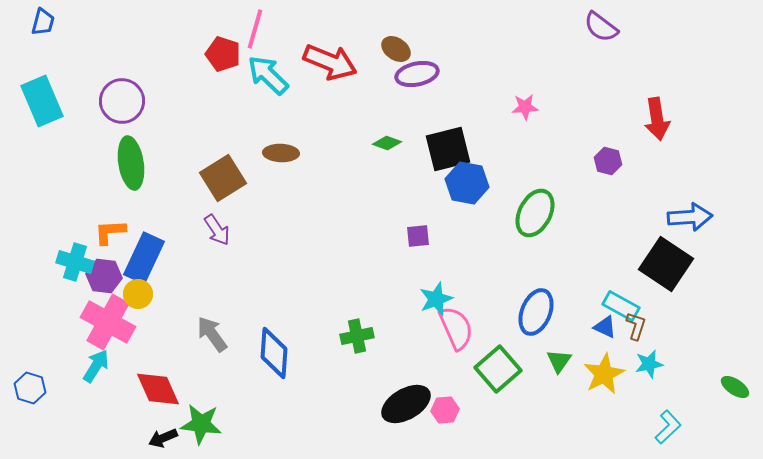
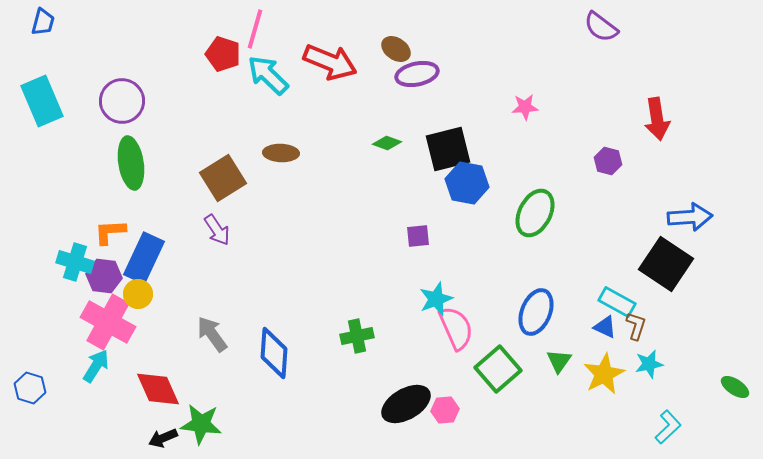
cyan rectangle at (621, 306): moved 4 px left, 4 px up
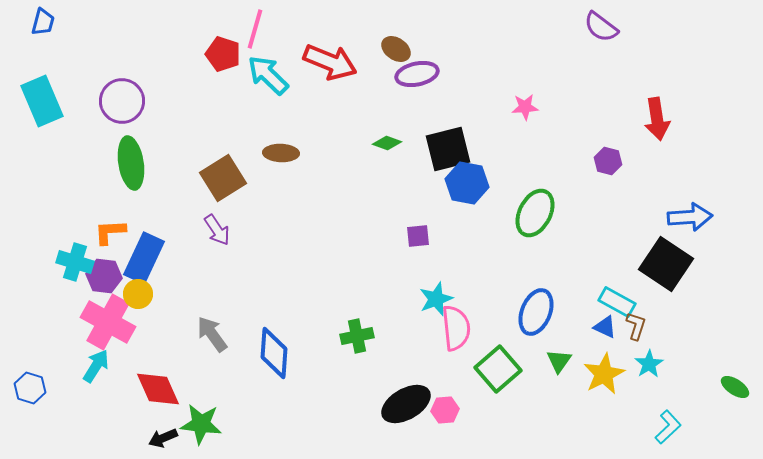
pink semicircle at (456, 328): rotated 18 degrees clockwise
cyan star at (649, 364): rotated 20 degrees counterclockwise
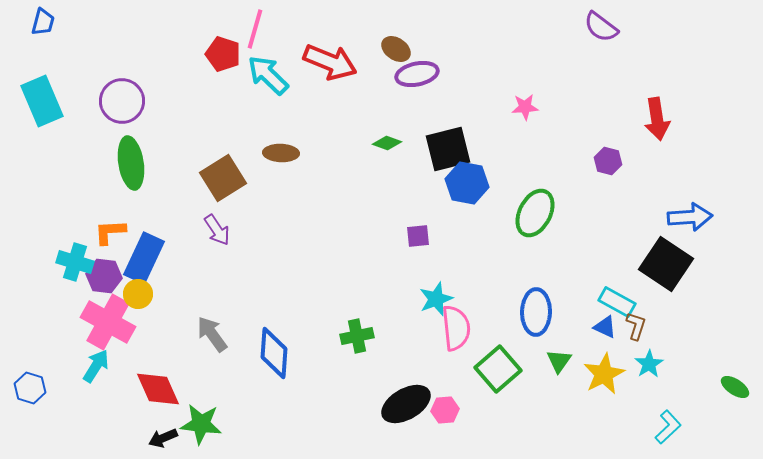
blue ellipse at (536, 312): rotated 21 degrees counterclockwise
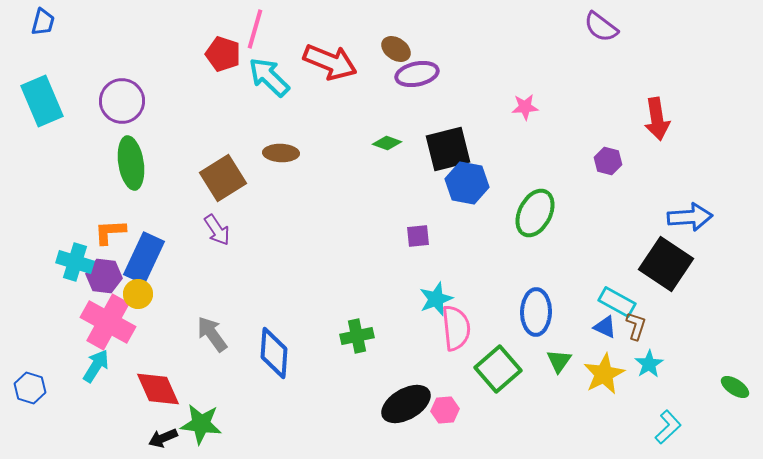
cyan arrow at (268, 75): moved 1 px right, 2 px down
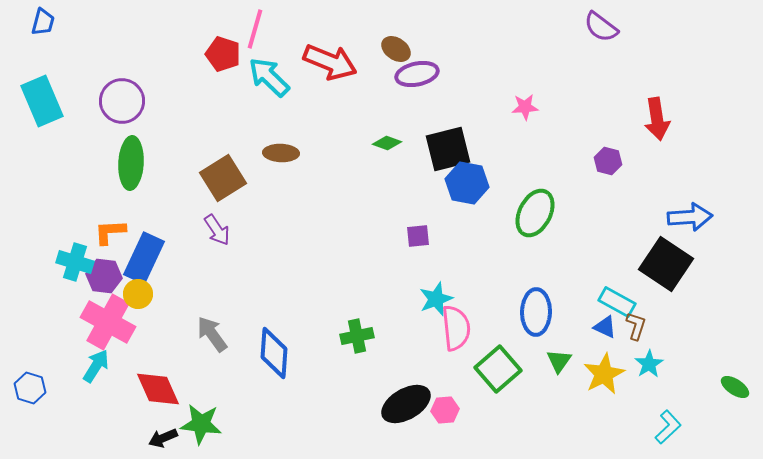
green ellipse at (131, 163): rotated 12 degrees clockwise
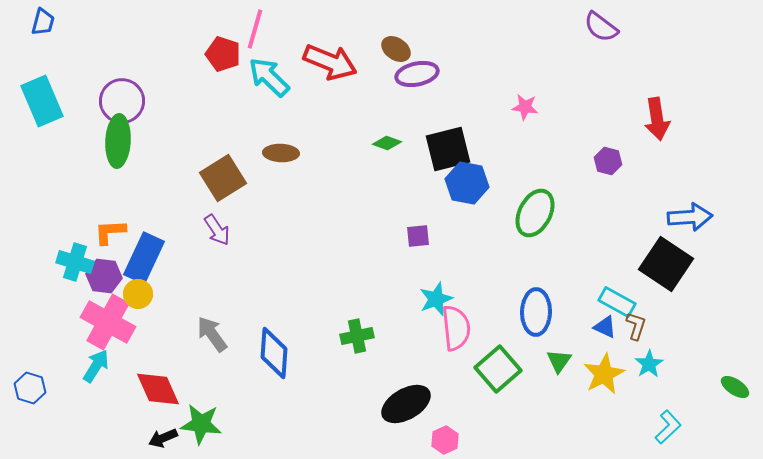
pink star at (525, 107): rotated 12 degrees clockwise
green ellipse at (131, 163): moved 13 px left, 22 px up
pink hexagon at (445, 410): moved 30 px down; rotated 20 degrees counterclockwise
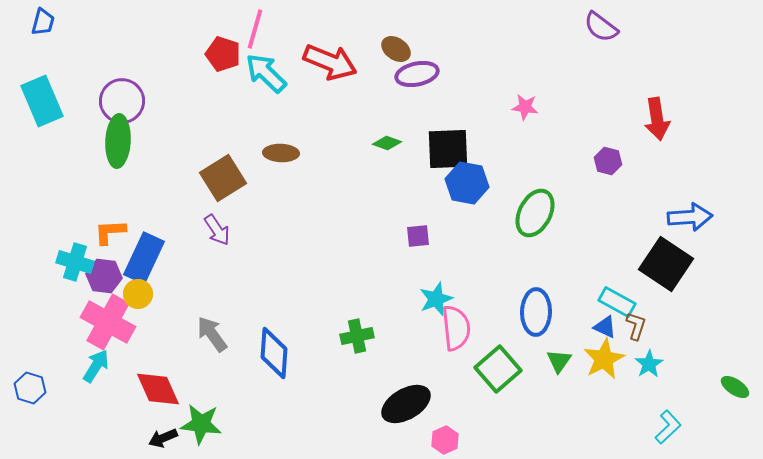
cyan arrow at (269, 77): moved 3 px left, 4 px up
black square at (448, 149): rotated 12 degrees clockwise
yellow star at (604, 374): moved 15 px up
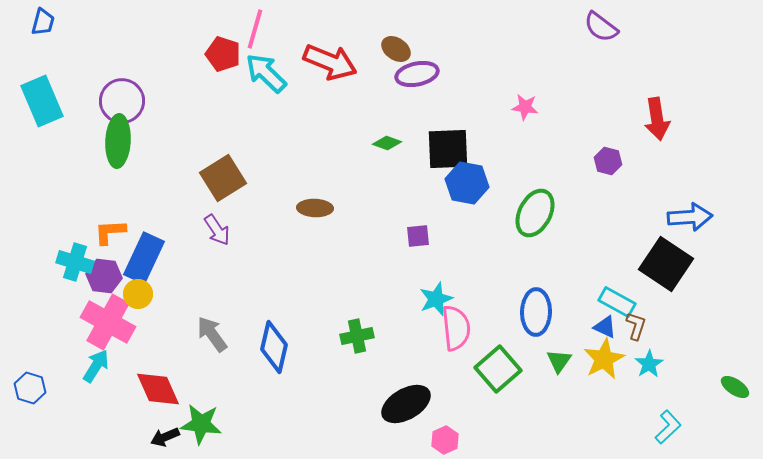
brown ellipse at (281, 153): moved 34 px right, 55 px down
blue diamond at (274, 353): moved 6 px up; rotated 9 degrees clockwise
black arrow at (163, 438): moved 2 px right, 1 px up
